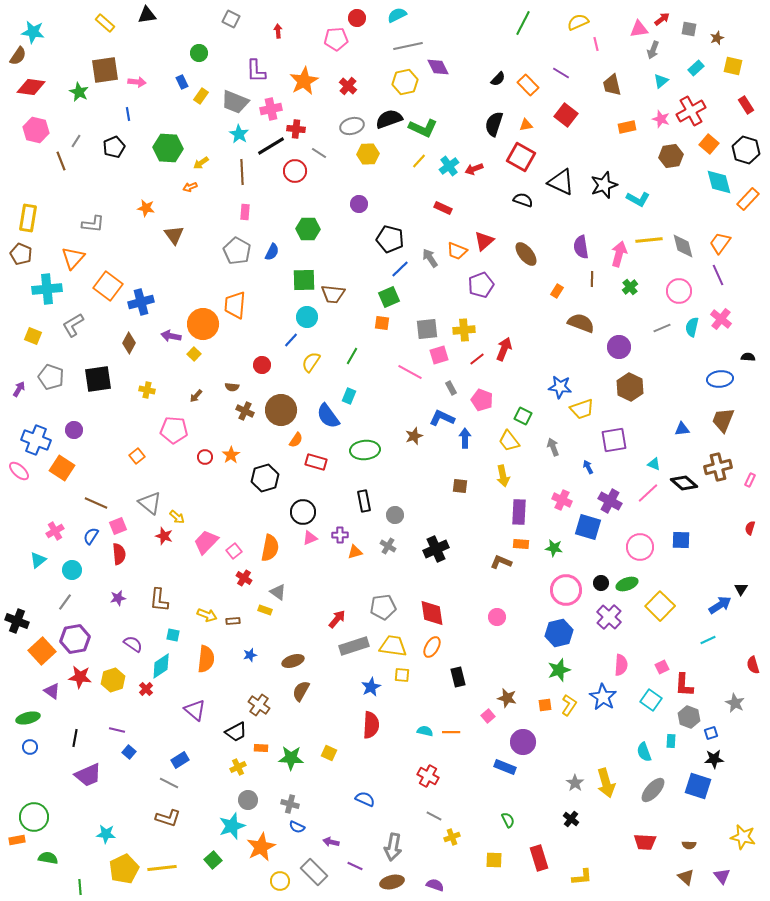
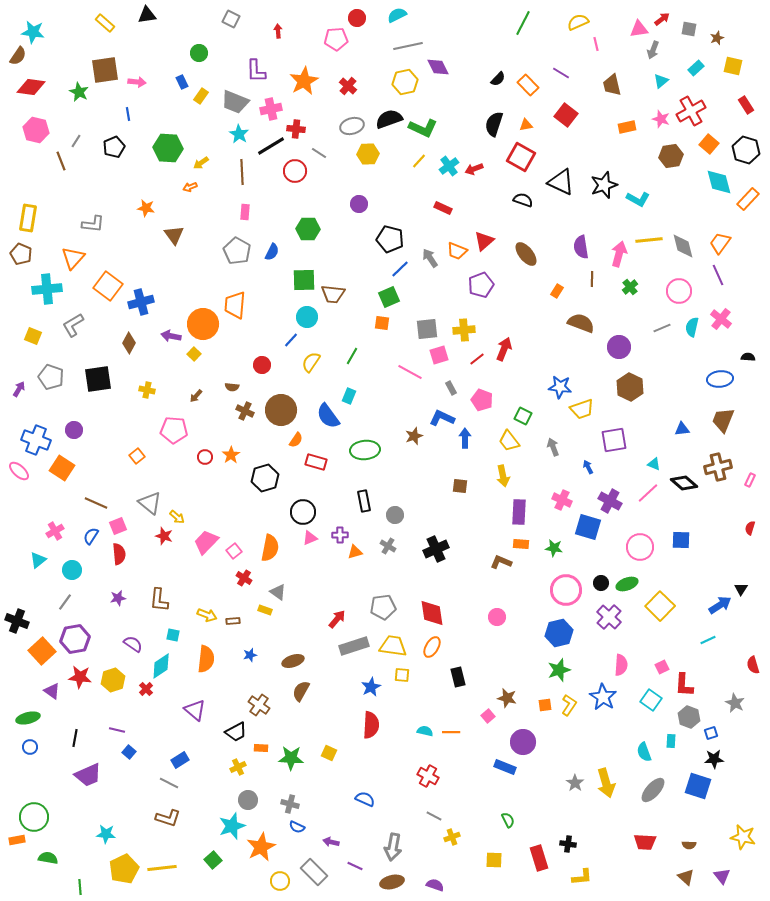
black cross at (571, 819): moved 3 px left, 25 px down; rotated 28 degrees counterclockwise
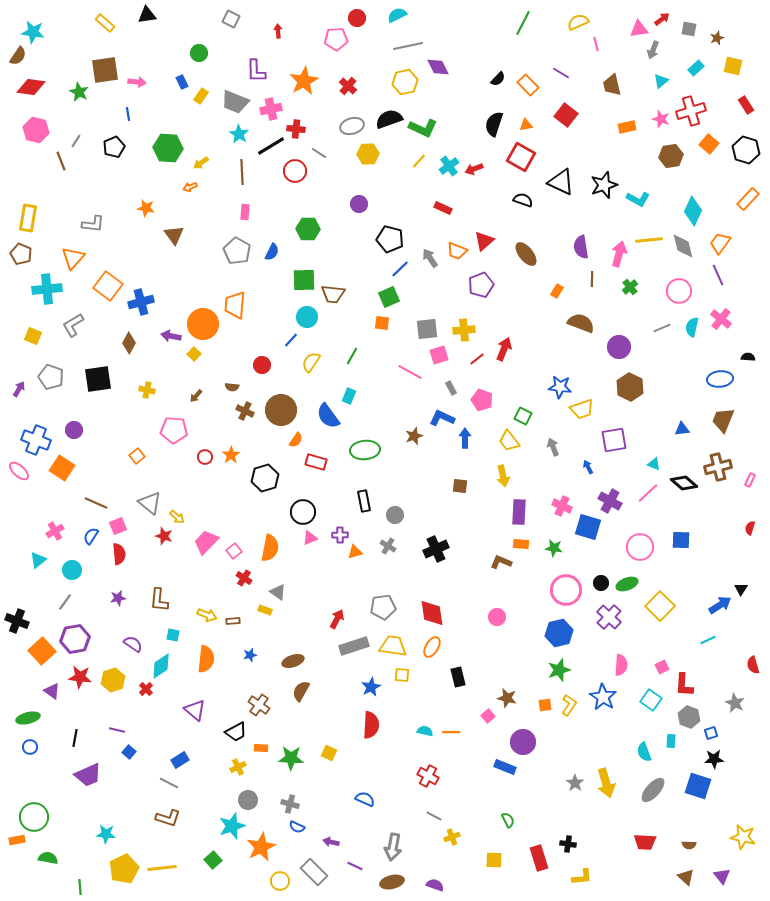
red cross at (691, 111): rotated 12 degrees clockwise
cyan diamond at (719, 182): moved 26 px left, 29 px down; rotated 40 degrees clockwise
pink cross at (562, 500): moved 6 px down
red arrow at (337, 619): rotated 12 degrees counterclockwise
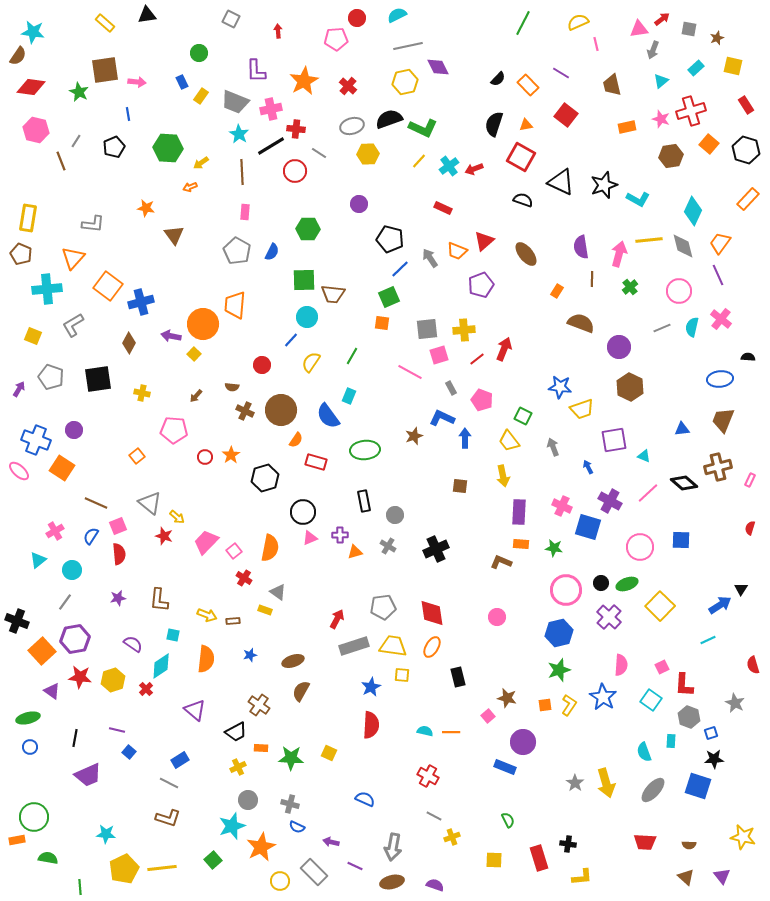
yellow cross at (147, 390): moved 5 px left, 3 px down
cyan triangle at (654, 464): moved 10 px left, 8 px up
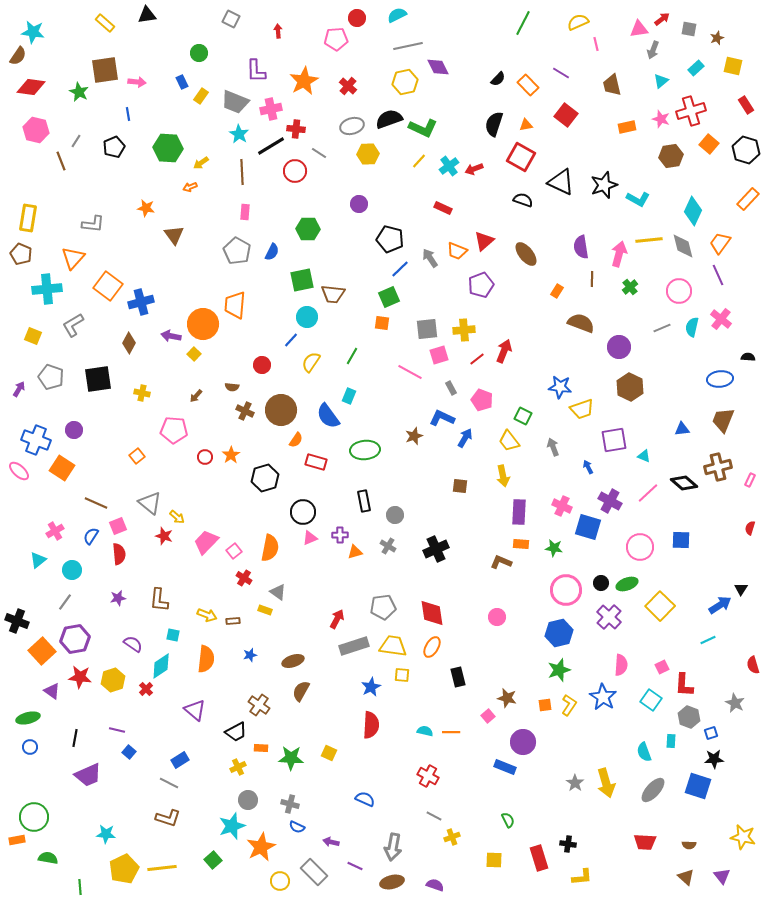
green square at (304, 280): moved 2 px left; rotated 10 degrees counterclockwise
red arrow at (504, 349): moved 2 px down
blue arrow at (465, 438): rotated 30 degrees clockwise
